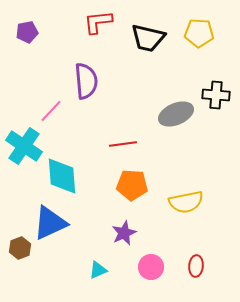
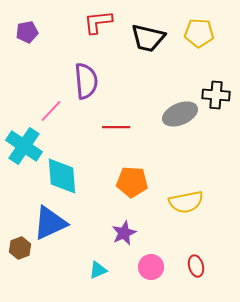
gray ellipse: moved 4 px right
red line: moved 7 px left, 17 px up; rotated 8 degrees clockwise
orange pentagon: moved 3 px up
red ellipse: rotated 20 degrees counterclockwise
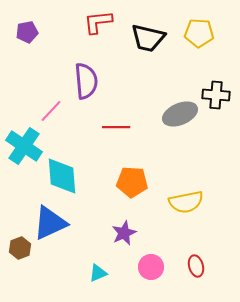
cyan triangle: moved 3 px down
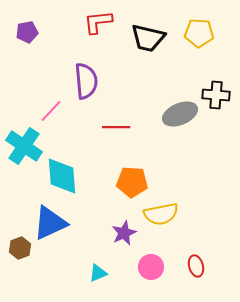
yellow semicircle: moved 25 px left, 12 px down
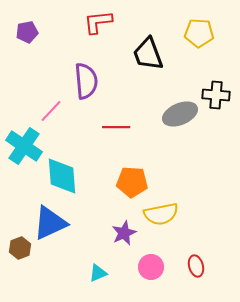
black trapezoid: moved 16 px down; rotated 57 degrees clockwise
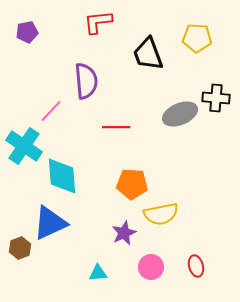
yellow pentagon: moved 2 px left, 5 px down
black cross: moved 3 px down
orange pentagon: moved 2 px down
cyan triangle: rotated 18 degrees clockwise
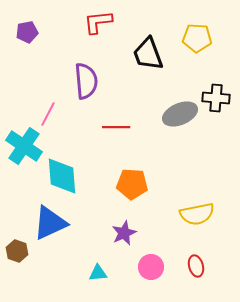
pink line: moved 3 px left, 3 px down; rotated 15 degrees counterclockwise
yellow semicircle: moved 36 px right
brown hexagon: moved 3 px left, 3 px down; rotated 20 degrees counterclockwise
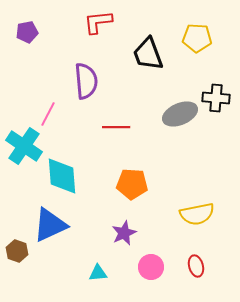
blue triangle: moved 2 px down
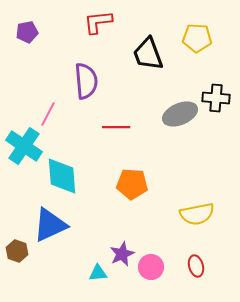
purple star: moved 2 px left, 21 px down
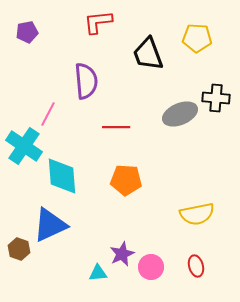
orange pentagon: moved 6 px left, 4 px up
brown hexagon: moved 2 px right, 2 px up
